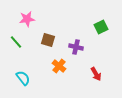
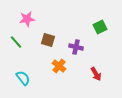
green square: moved 1 px left
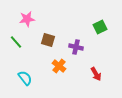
cyan semicircle: moved 2 px right
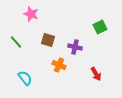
pink star: moved 4 px right, 5 px up; rotated 28 degrees clockwise
purple cross: moved 1 px left
orange cross: moved 1 px up; rotated 16 degrees counterclockwise
